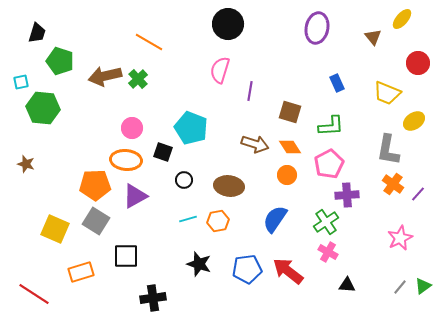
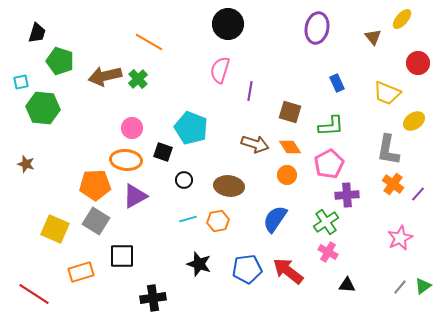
black square at (126, 256): moved 4 px left
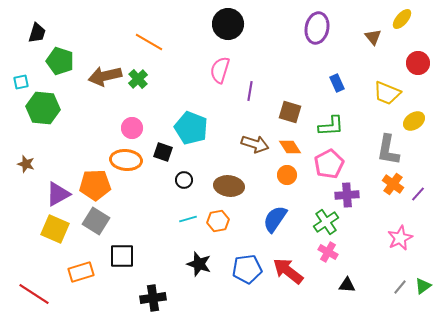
purple triangle at (135, 196): moved 77 px left, 2 px up
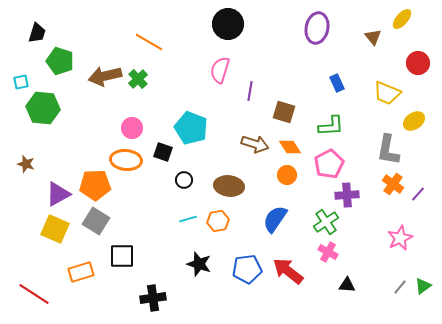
brown square at (290, 112): moved 6 px left
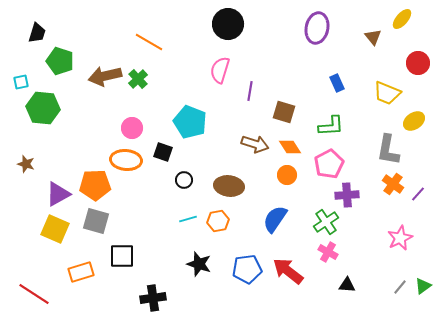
cyan pentagon at (191, 128): moved 1 px left, 6 px up
gray square at (96, 221): rotated 16 degrees counterclockwise
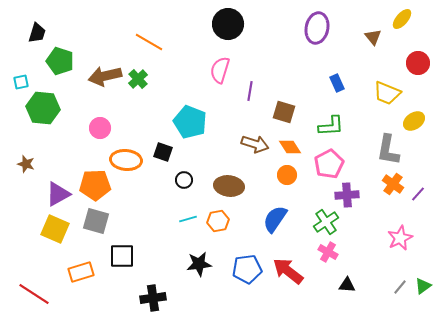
pink circle at (132, 128): moved 32 px left
black star at (199, 264): rotated 25 degrees counterclockwise
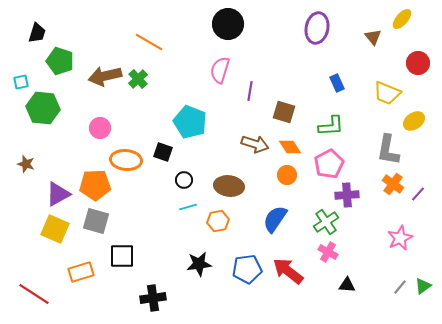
cyan line at (188, 219): moved 12 px up
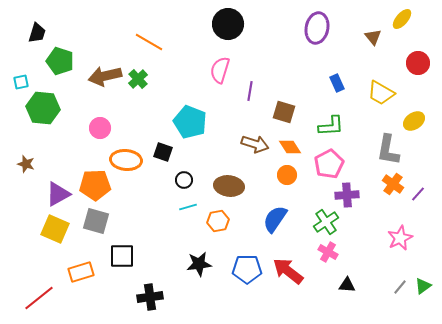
yellow trapezoid at (387, 93): moved 6 px left; rotated 8 degrees clockwise
blue pentagon at (247, 269): rotated 8 degrees clockwise
red line at (34, 294): moved 5 px right, 4 px down; rotated 72 degrees counterclockwise
black cross at (153, 298): moved 3 px left, 1 px up
